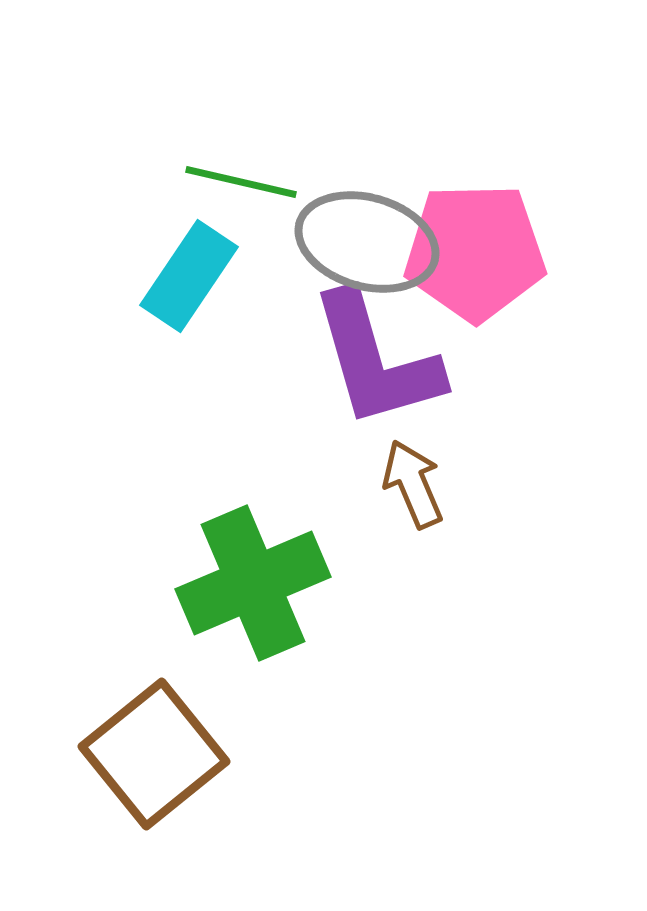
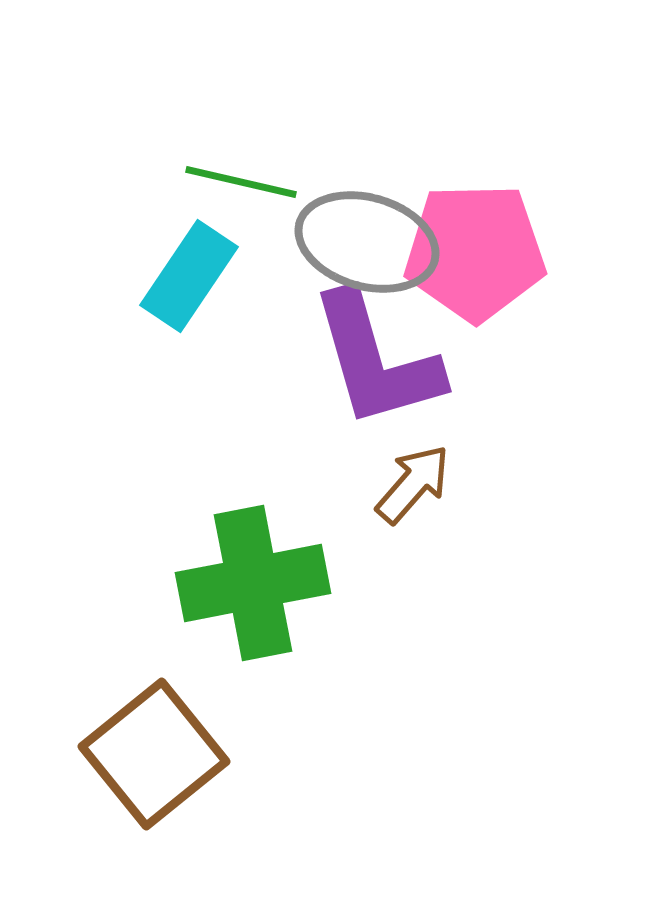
brown arrow: rotated 64 degrees clockwise
green cross: rotated 12 degrees clockwise
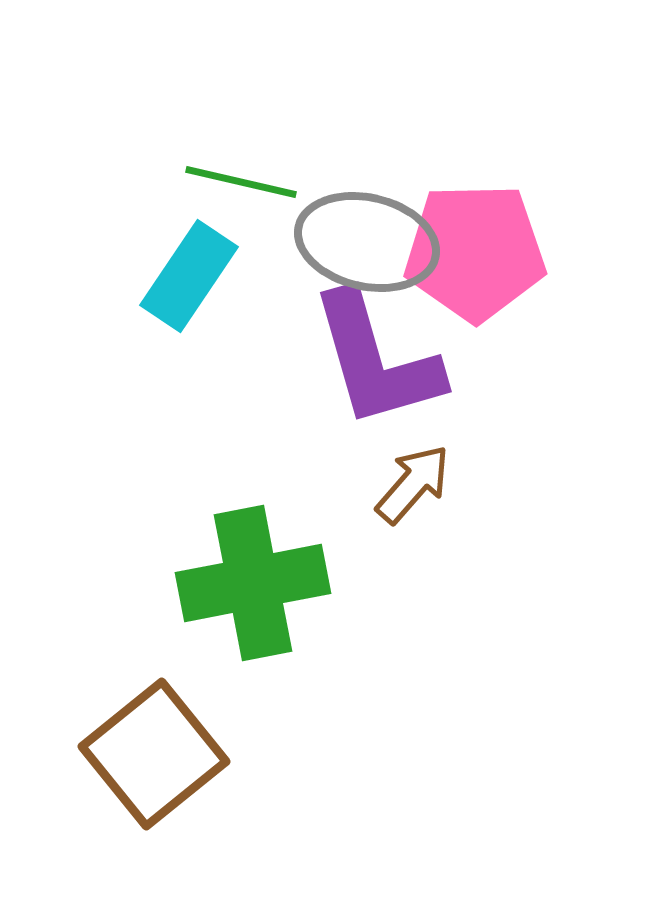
gray ellipse: rotated 3 degrees counterclockwise
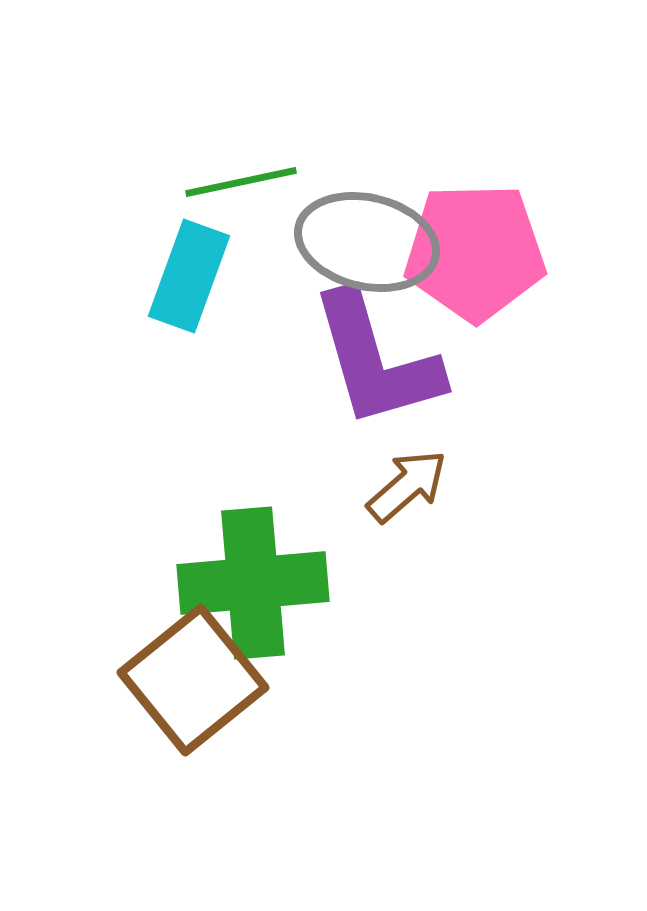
green line: rotated 25 degrees counterclockwise
cyan rectangle: rotated 14 degrees counterclockwise
brown arrow: moved 6 px left, 2 px down; rotated 8 degrees clockwise
green cross: rotated 6 degrees clockwise
brown square: moved 39 px right, 74 px up
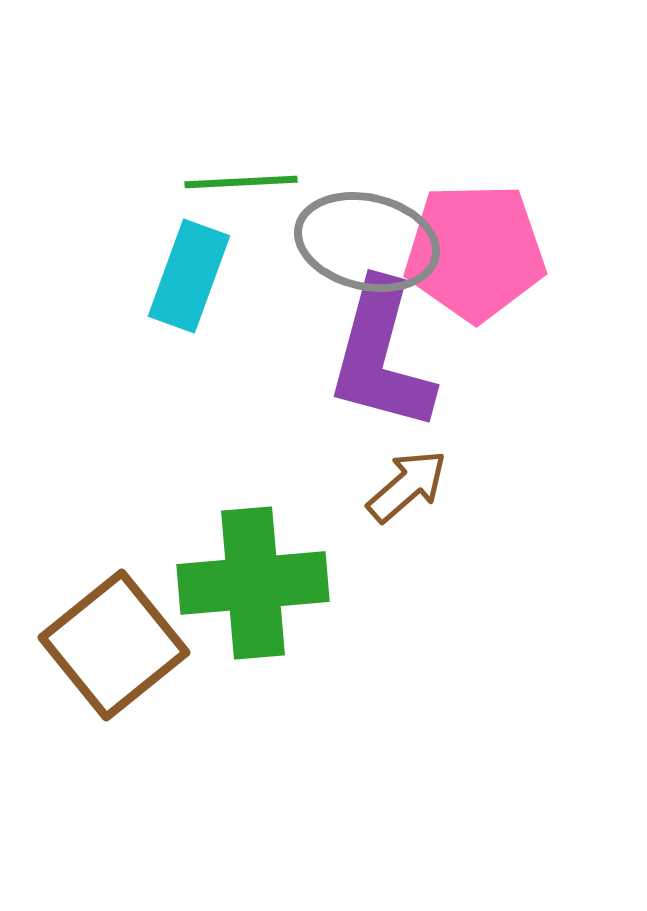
green line: rotated 9 degrees clockwise
purple L-shape: moved 5 px right, 4 px up; rotated 31 degrees clockwise
brown square: moved 79 px left, 35 px up
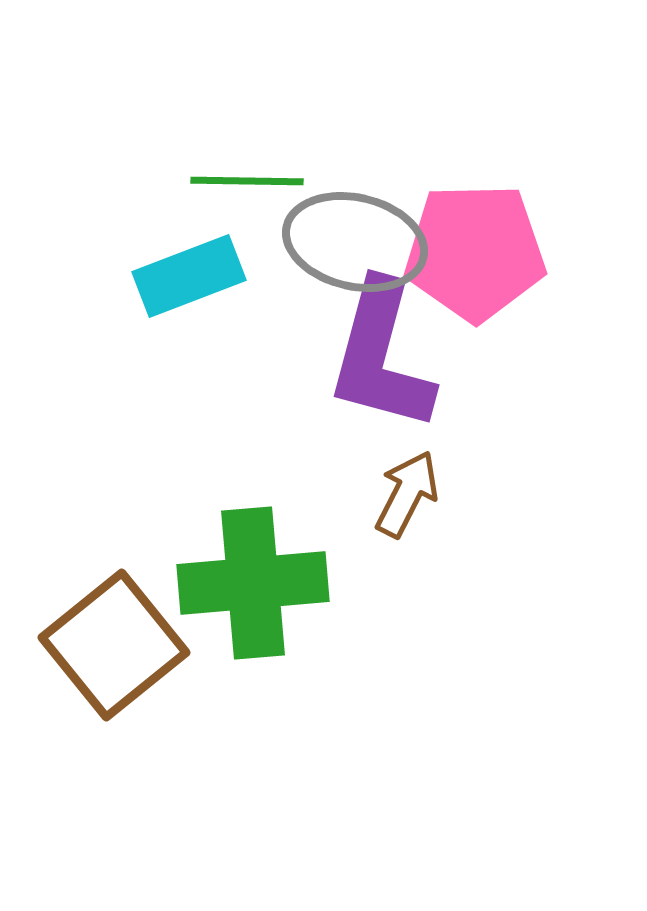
green line: moved 6 px right, 1 px up; rotated 4 degrees clockwise
gray ellipse: moved 12 px left
cyan rectangle: rotated 49 degrees clockwise
brown arrow: moved 8 px down; rotated 22 degrees counterclockwise
